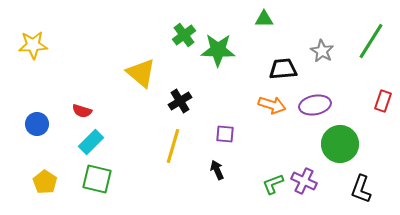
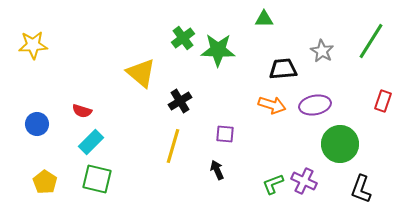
green cross: moved 1 px left, 3 px down
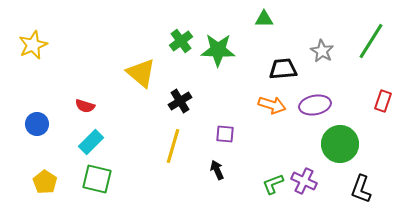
green cross: moved 2 px left, 3 px down
yellow star: rotated 20 degrees counterclockwise
red semicircle: moved 3 px right, 5 px up
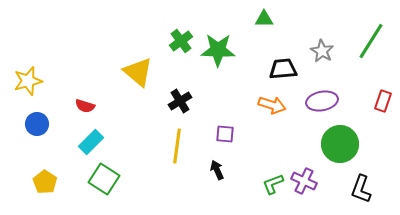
yellow star: moved 5 px left, 36 px down; rotated 8 degrees clockwise
yellow triangle: moved 3 px left, 1 px up
purple ellipse: moved 7 px right, 4 px up
yellow line: moved 4 px right; rotated 8 degrees counterclockwise
green square: moved 7 px right; rotated 20 degrees clockwise
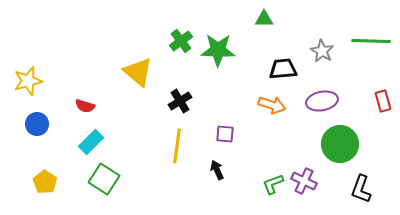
green line: rotated 60 degrees clockwise
red rectangle: rotated 35 degrees counterclockwise
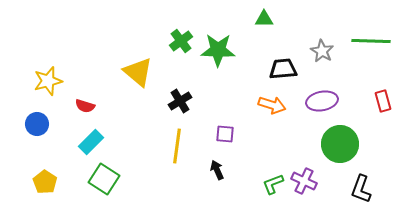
yellow star: moved 20 px right
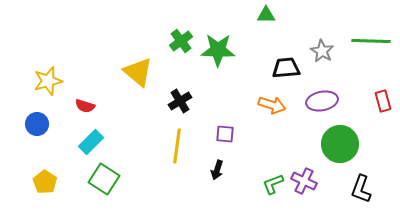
green triangle: moved 2 px right, 4 px up
black trapezoid: moved 3 px right, 1 px up
black arrow: rotated 138 degrees counterclockwise
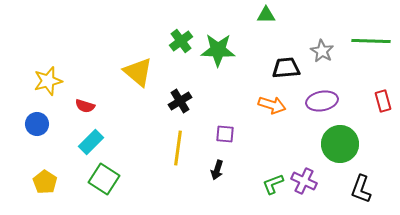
yellow line: moved 1 px right, 2 px down
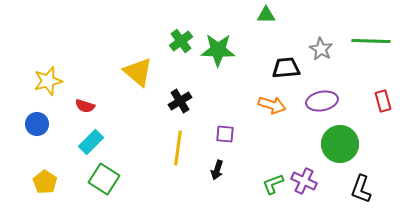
gray star: moved 1 px left, 2 px up
